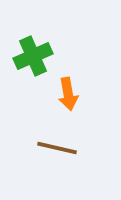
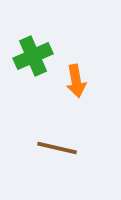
orange arrow: moved 8 px right, 13 px up
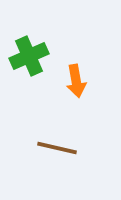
green cross: moved 4 px left
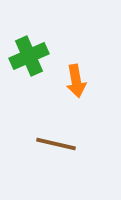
brown line: moved 1 px left, 4 px up
